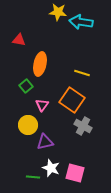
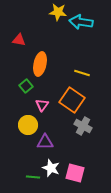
purple triangle: rotated 12 degrees clockwise
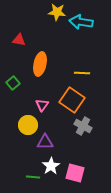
yellow star: moved 1 px left
yellow line: rotated 14 degrees counterclockwise
green square: moved 13 px left, 3 px up
white star: moved 2 px up; rotated 18 degrees clockwise
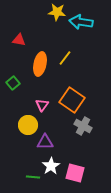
yellow line: moved 17 px left, 15 px up; rotated 56 degrees counterclockwise
